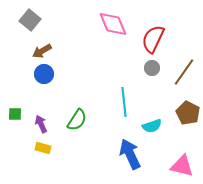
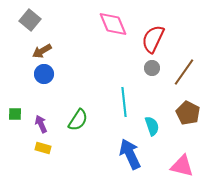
green semicircle: moved 1 px right
cyan semicircle: rotated 90 degrees counterclockwise
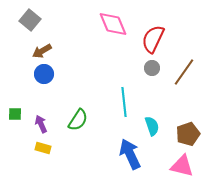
brown pentagon: moved 21 px down; rotated 25 degrees clockwise
